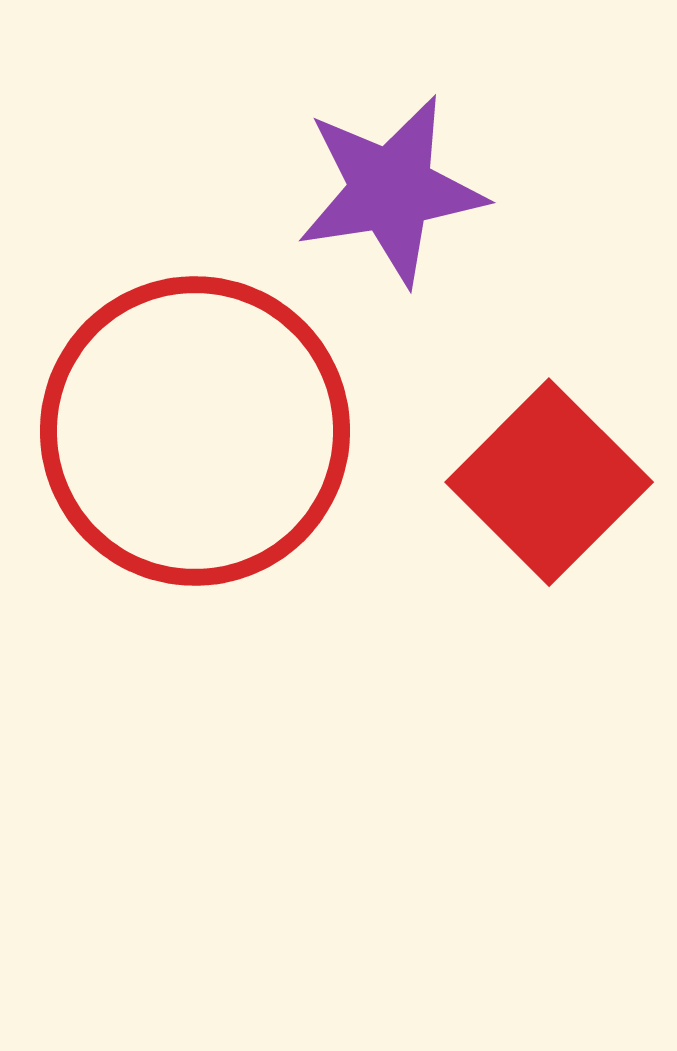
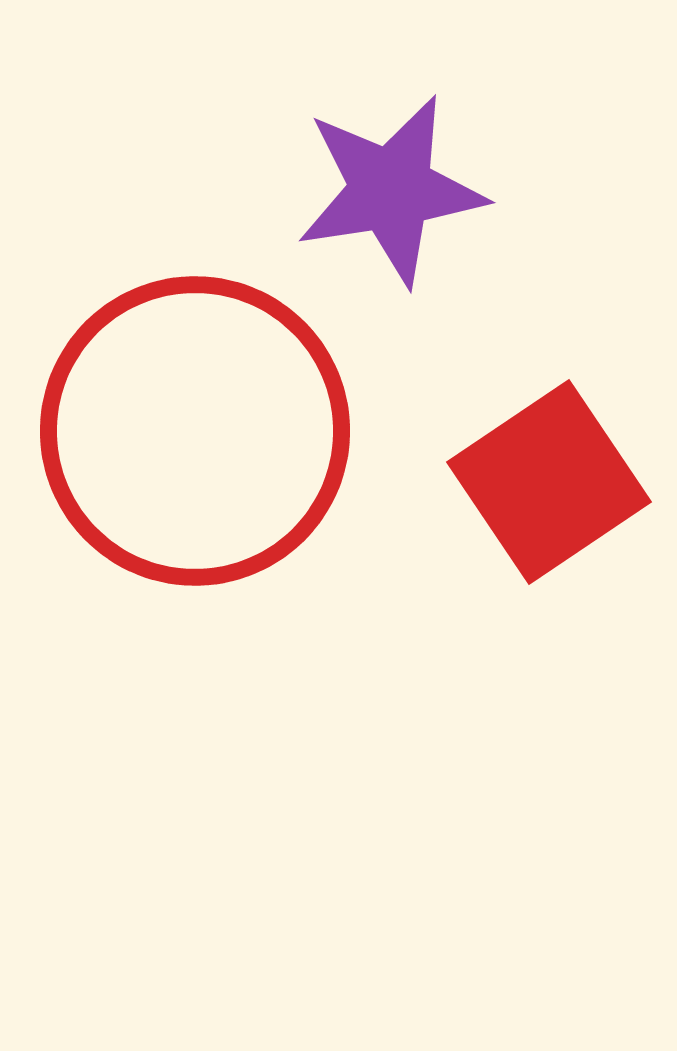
red square: rotated 11 degrees clockwise
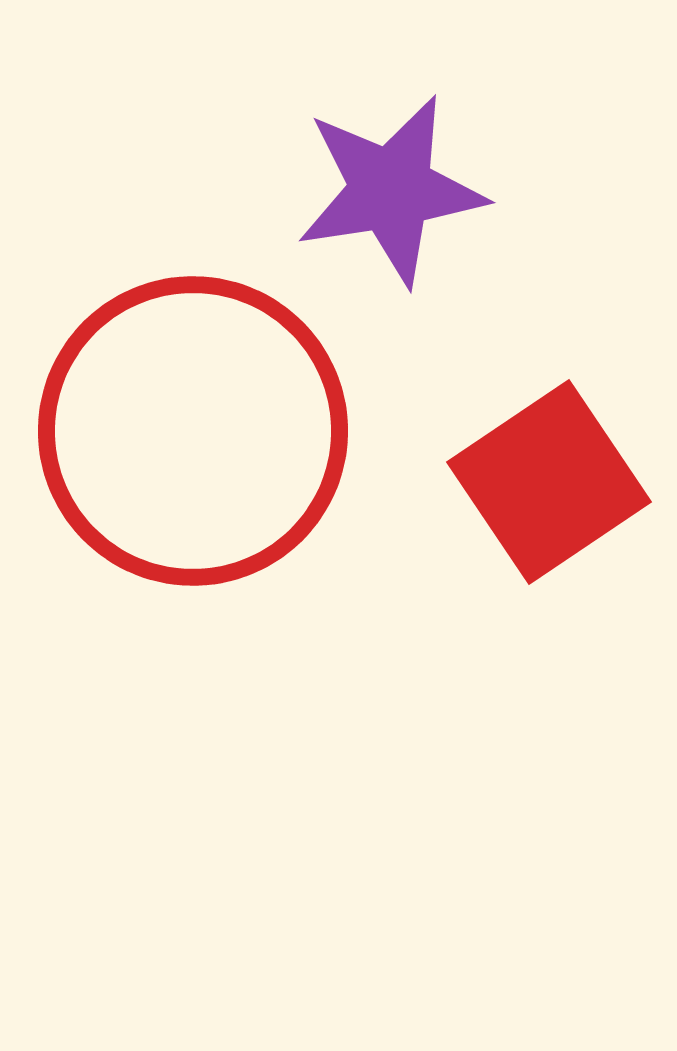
red circle: moved 2 px left
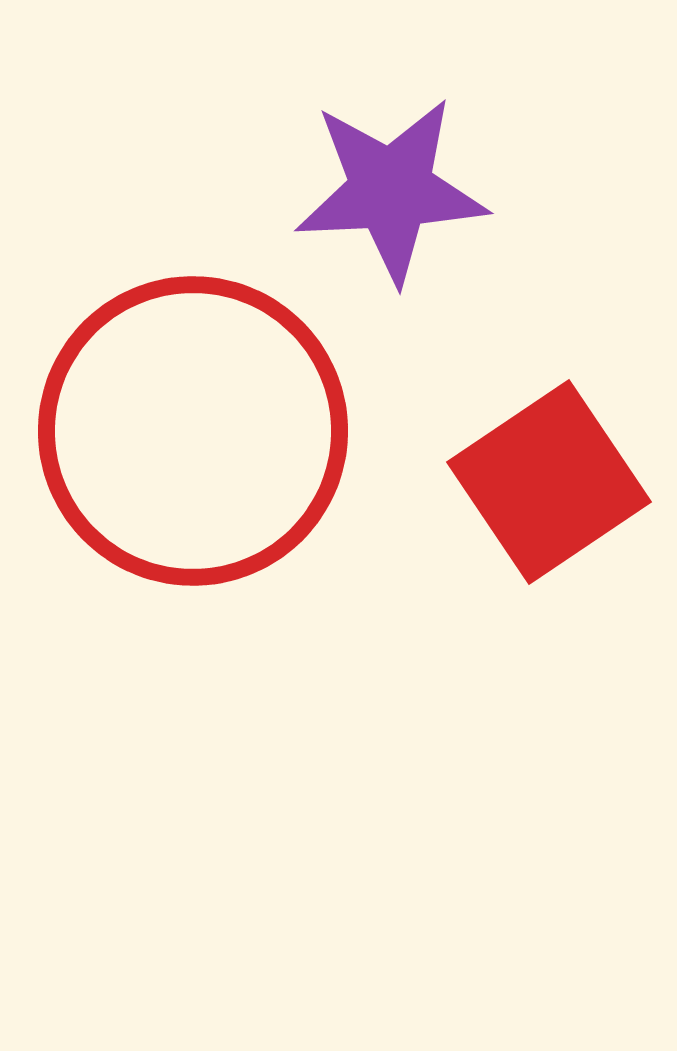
purple star: rotated 6 degrees clockwise
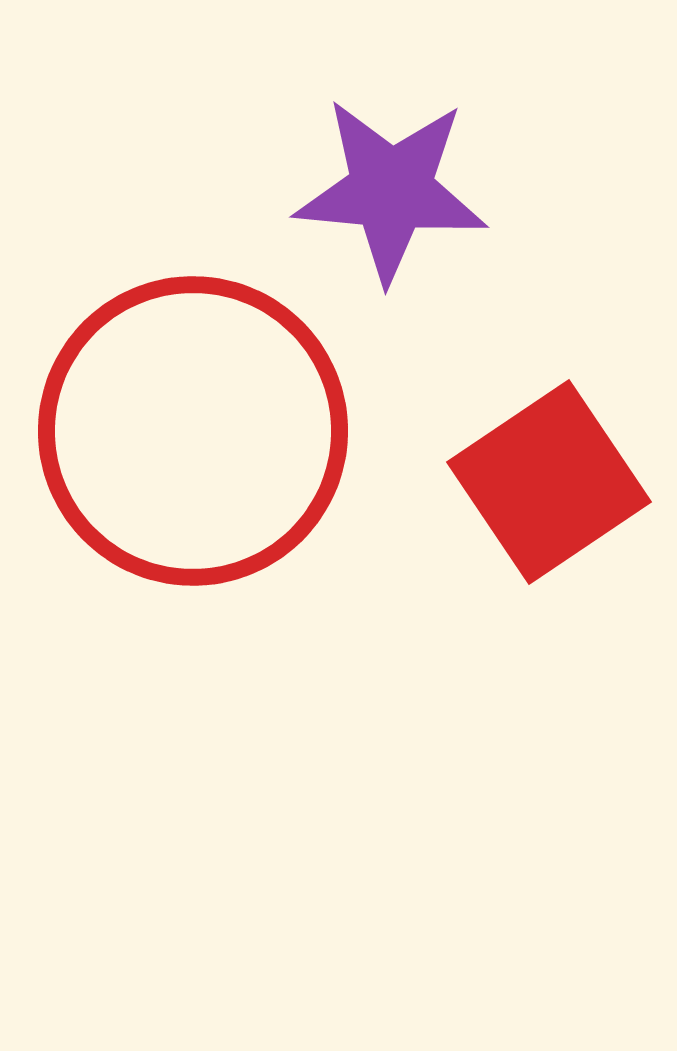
purple star: rotated 8 degrees clockwise
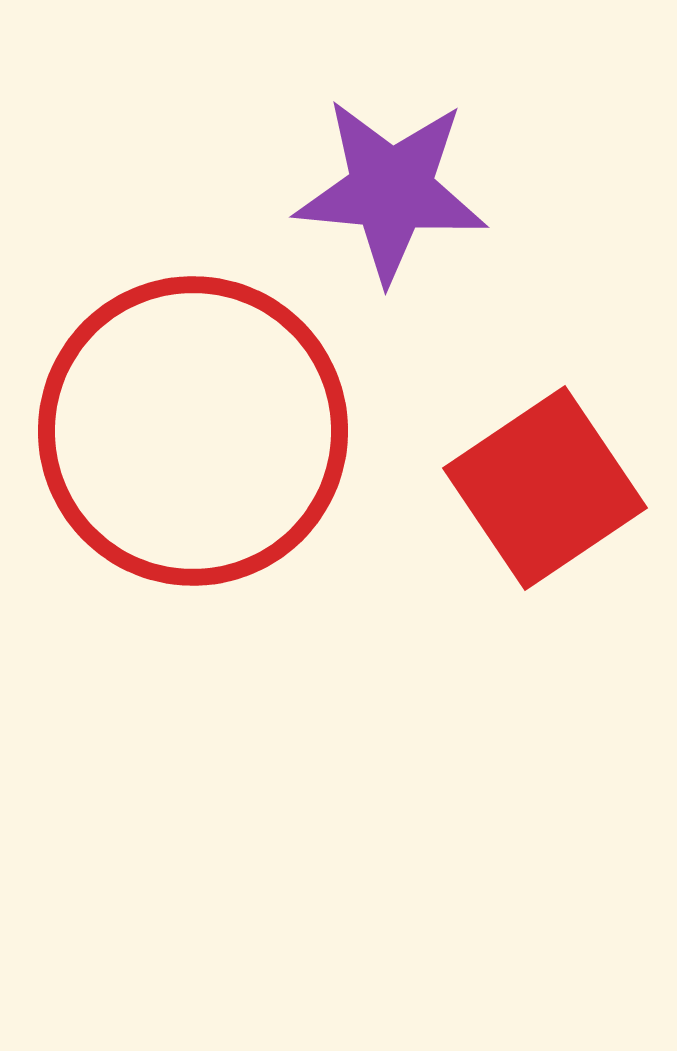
red square: moved 4 px left, 6 px down
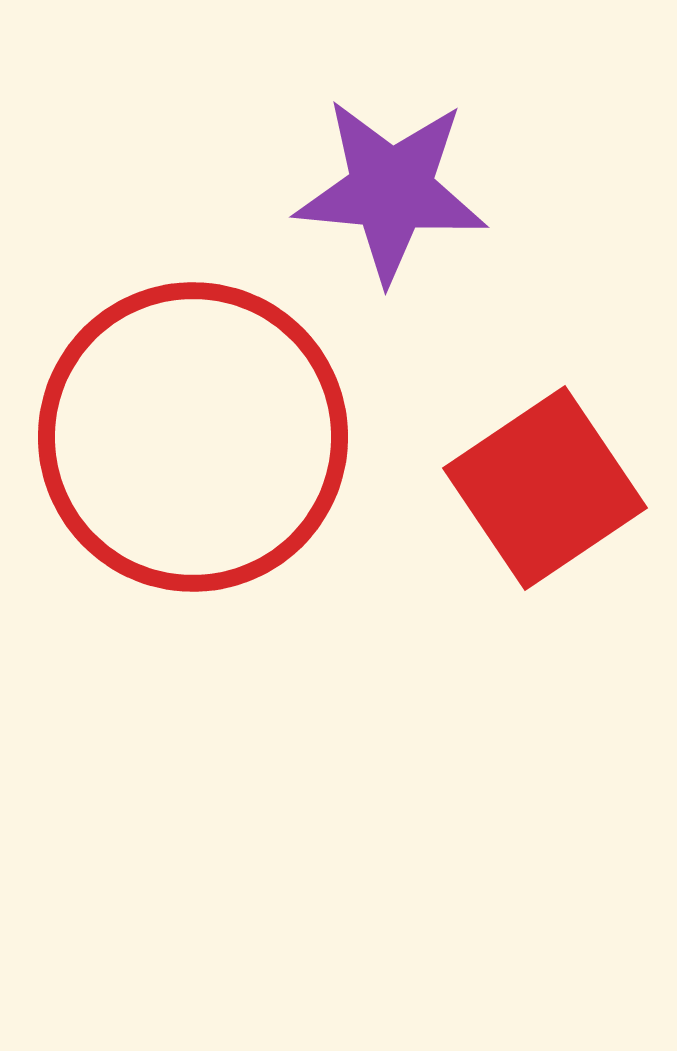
red circle: moved 6 px down
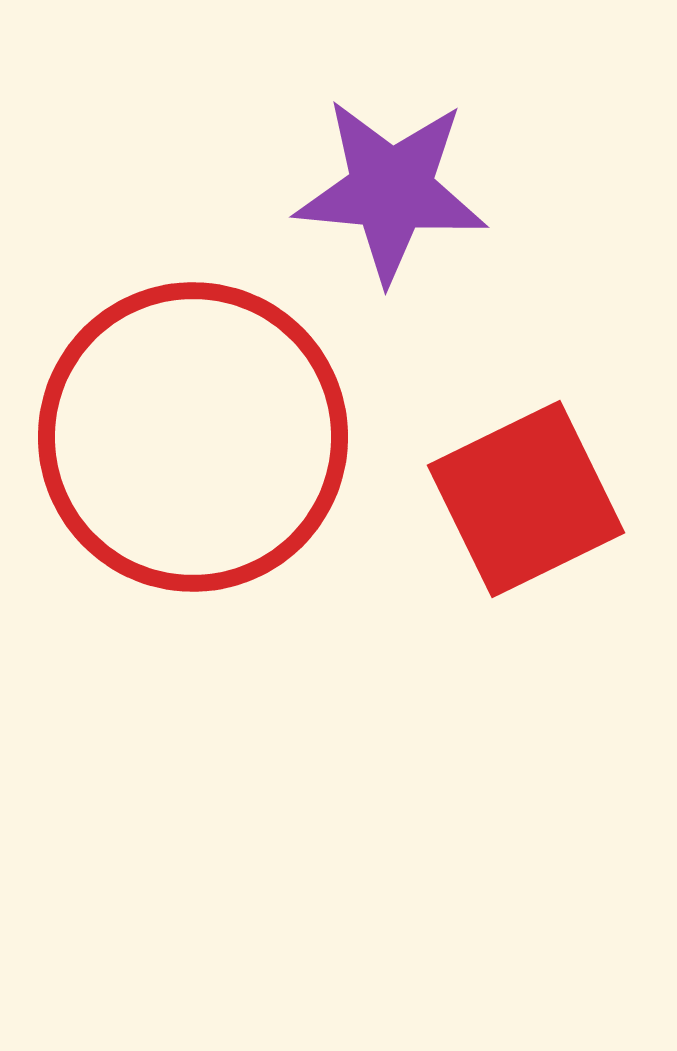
red square: moved 19 px left, 11 px down; rotated 8 degrees clockwise
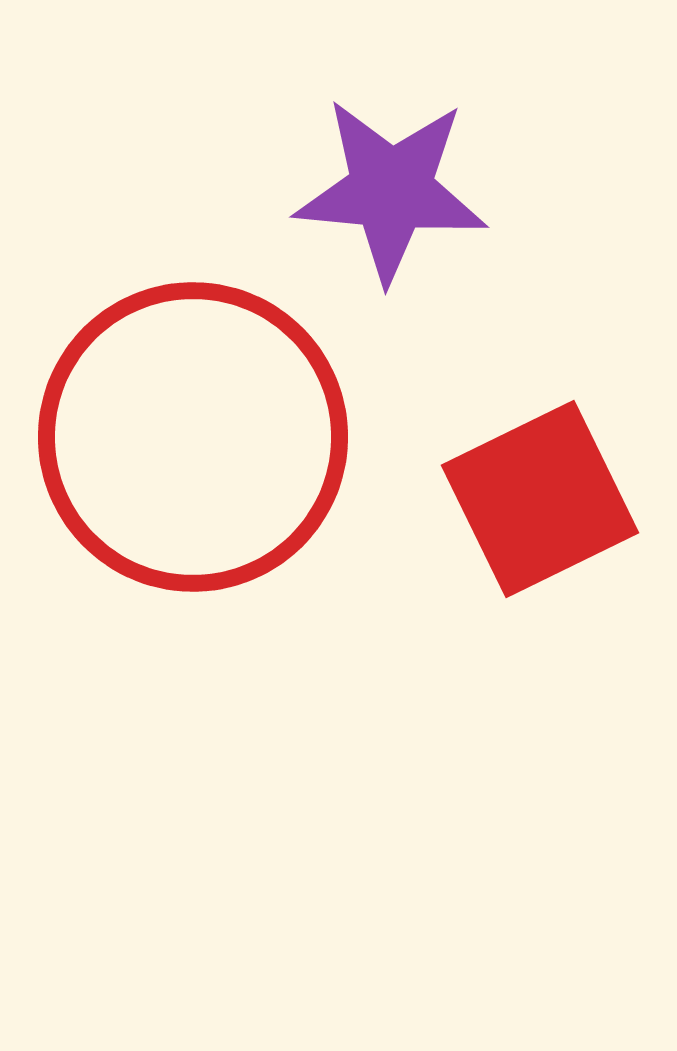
red square: moved 14 px right
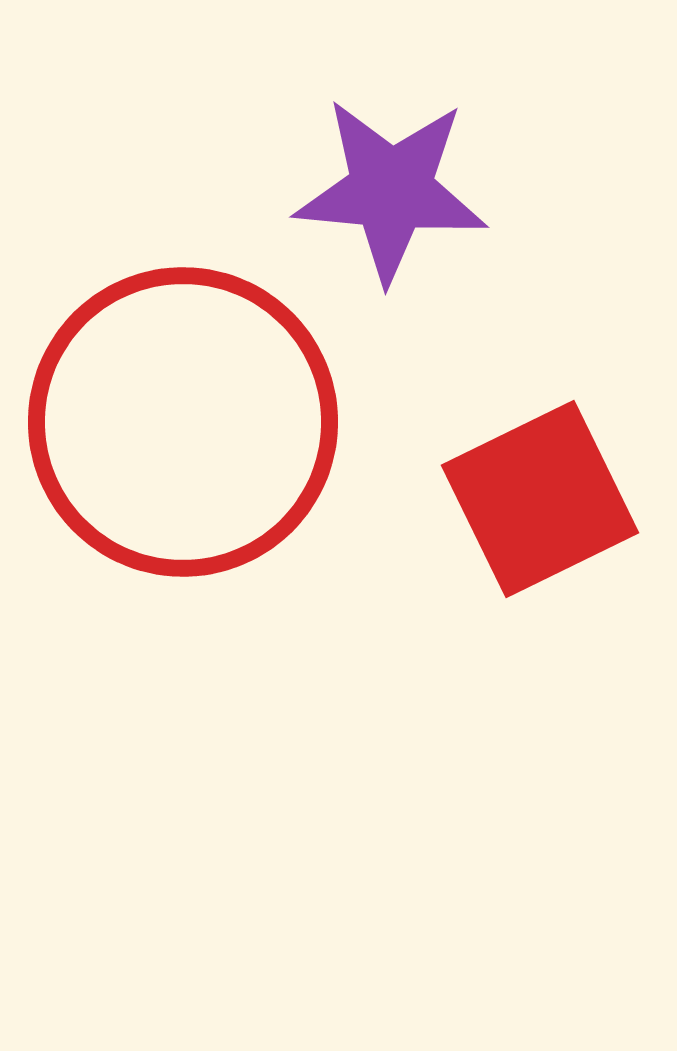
red circle: moved 10 px left, 15 px up
